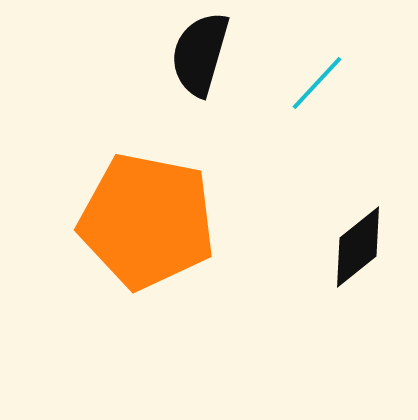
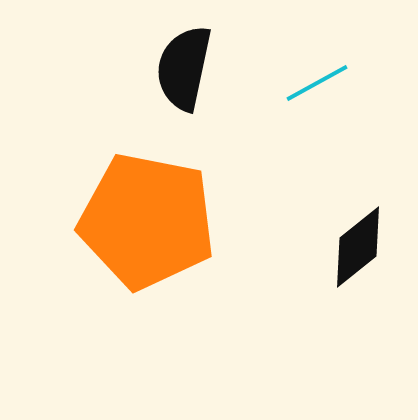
black semicircle: moved 16 px left, 14 px down; rotated 4 degrees counterclockwise
cyan line: rotated 18 degrees clockwise
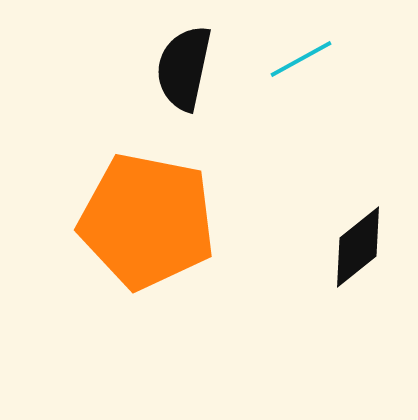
cyan line: moved 16 px left, 24 px up
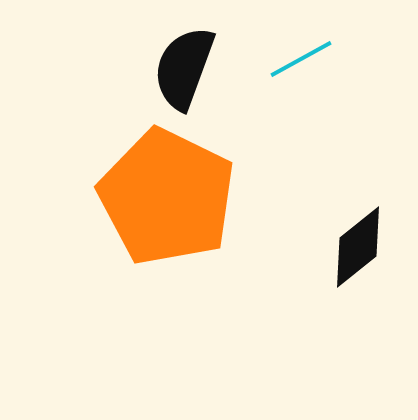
black semicircle: rotated 8 degrees clockwise
orange pentagon: moved 20 px right, 24 px up; rotated 15 degrees clockwise
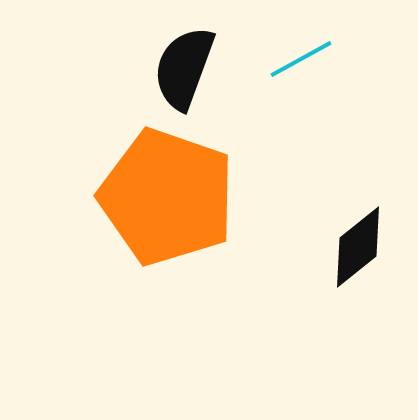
orange pentagon: rotated 7 degrees counterclockwise
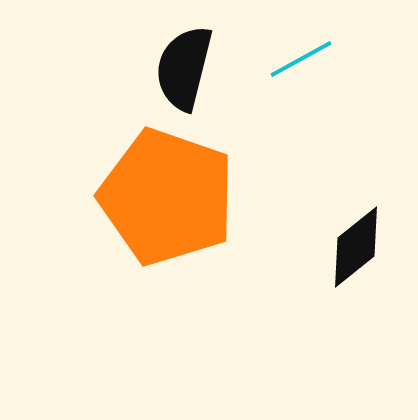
black semicircle: rotated 6 degrees counterclockwise
black diamond: moved 2 px left
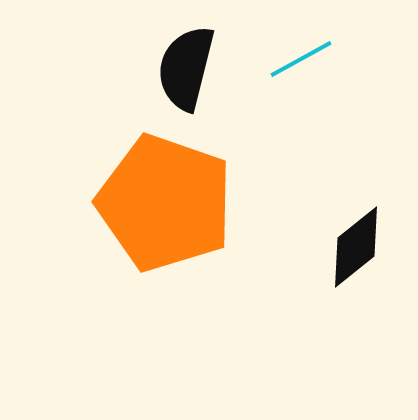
black semicircle: moved 2 px right
orange pentagon: moved 2 px left, 6 px down
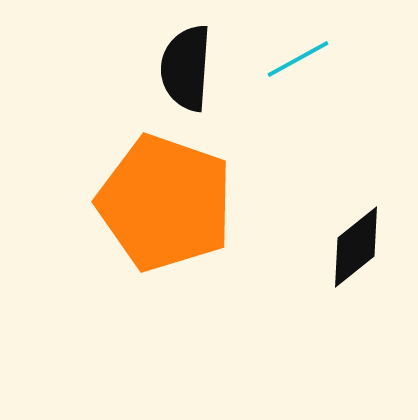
cyan line: moved 3 px left
black semicircle: rotated 10 degrees counterclockwise
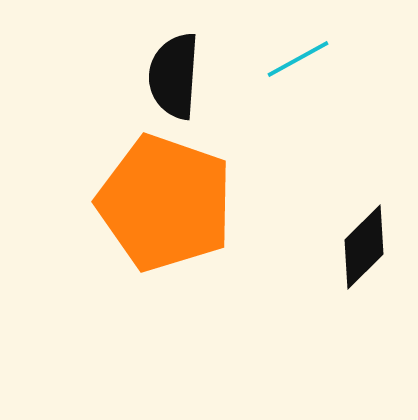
black semicircle: moved 12 px left, 8 px down
black diamond: moved 8 px right; rotated 6 degrees counterclockwise
